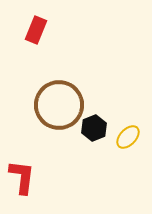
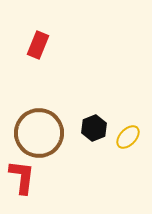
red rectangle: moved 2 px right, 15 px down
brown circle: moved 20 px left, 28 px down
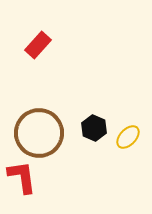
red rectangle: rotated 20 degrees clockwise
black hexagon: rotated 15 degrees counterclockwise
red L-shape: rotated 15 degrees counterclockwise
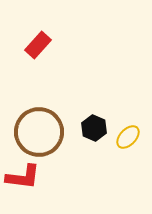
brown circle: moved 1 px up
red L-shape: moved 1 px right; rotated 105 degrees clockwise
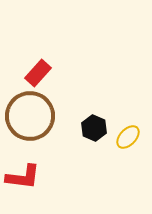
red rectangle: moved 28 px down
brown circle: moved 9 px left, 16 px up
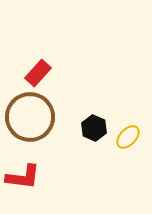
brown circle: moved 1 px down
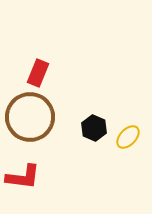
red rectangle: rotated 20 degrees counterclockwise
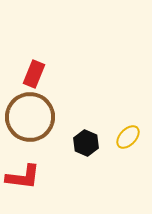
red rectangle: moved 4 px left, 1 px down
black hexagon: moved 8 px left, 15 px down
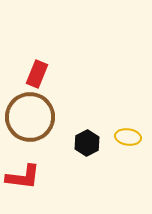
red rectangle: moved 3 px right
yellow ellipse: rotated 55 degrees clockwise
black hexagon: moved 1 px right; rotated 10 degrees clockwise
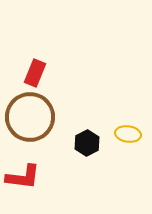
red rectangle: moved 2 px left, 1 px up
yellow ellipse: moved 3 px up
